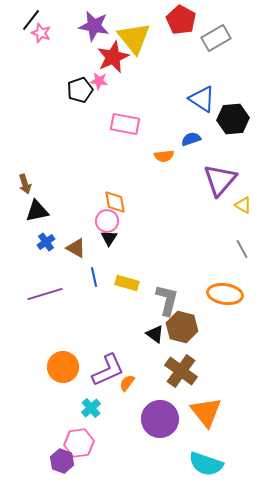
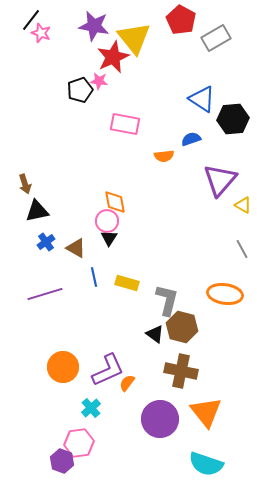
brown cross at (181, 371): rotated 24 degrees counterclockwise
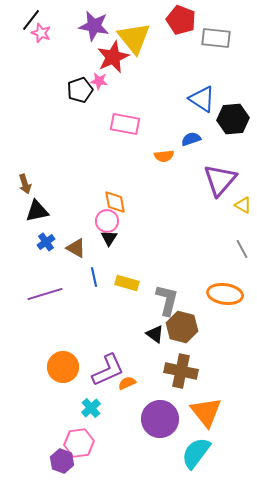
red pentagon at (181, 20): rotated 8 degrees counterclockwise
gray rectangle at (216, 38): rotated 36 degrees clockwise
orange semicircle at (127, 383): rotated 30 degrees clockwise
cyan semicircle at (206, 464): moved 10 px left, 11 px up; rotated 108 degrees clockwise
